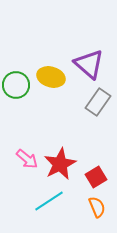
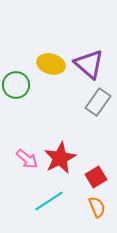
yellow ellipse: moved 13 px up
red star: moved 6 px up
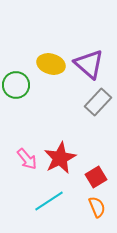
gray rectangle: rotated 8 degrees clockwise
pink arrow: rotated 10 degrees clockwise
